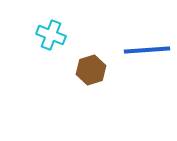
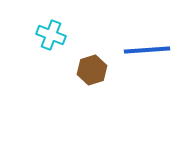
brown hexagon: moved 1 px right
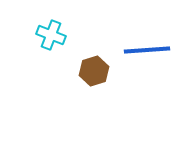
brown hexagon: moved 2 px right, 1 px down
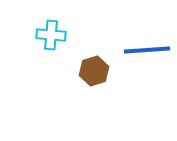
cyan cross: rotated 16 degrees counterclockwise
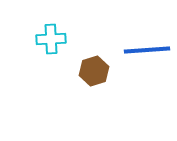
cyan cross: moved 4 px down; rotated 8 degrees counterclockwise
